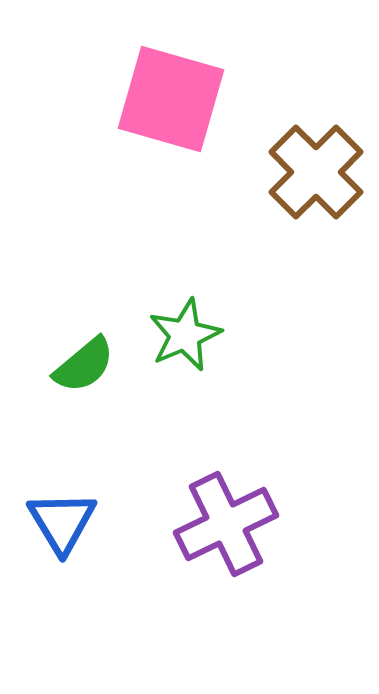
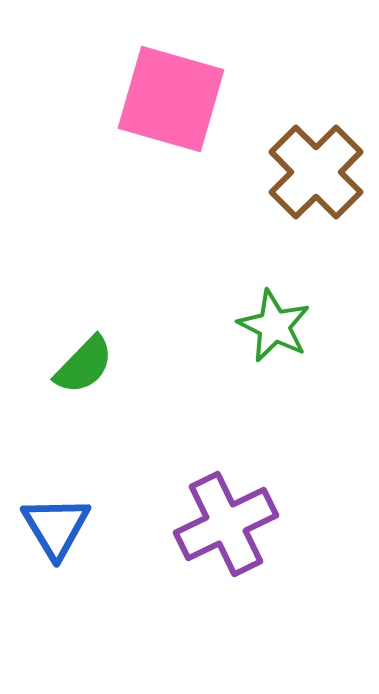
green star: moved 89 px right, 9 px up; rotated 22 degrees counterclockwise
green semicircle: rotated 6 degrees counterclockwise
blue triangle: moved 6 px left, 5 px down
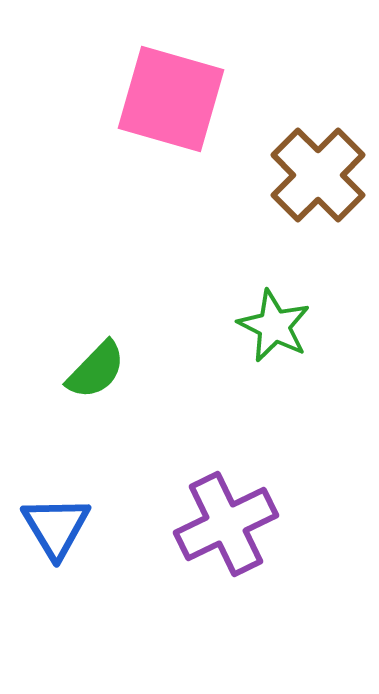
brown cross: moved 2 px right, 3 px down
green semicircle: moved 12 px right, 5 px down
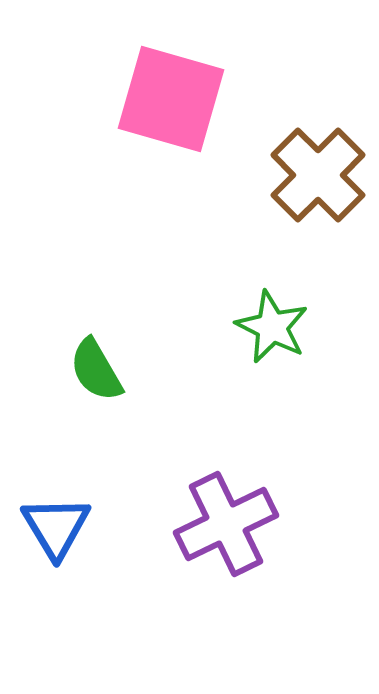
green star: moved 2 px left, 1 px down
green semicircle: rotated 106 degrees clockwise
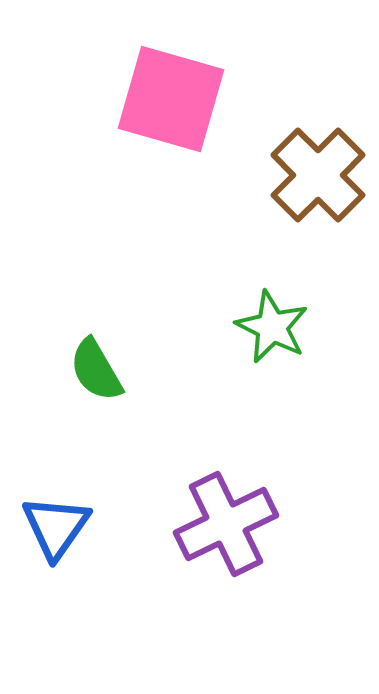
blue triangle: rotated 6 degrees clockwise
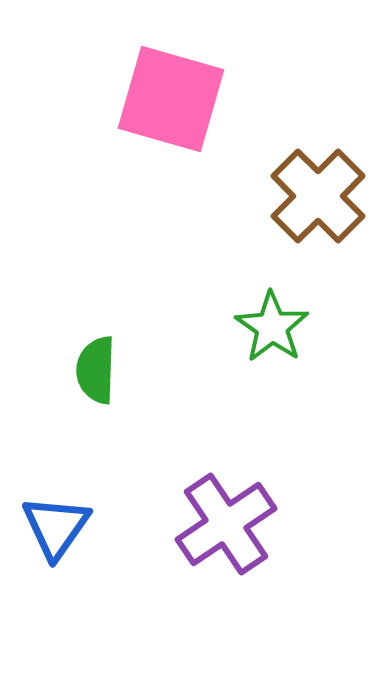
brown cross: moved 21 px down
green star: rotated 8 degrees clockwise
green semicircle: rotated 32 degrees clockwise
purple cross: rotated 8 degrees counterclockwise
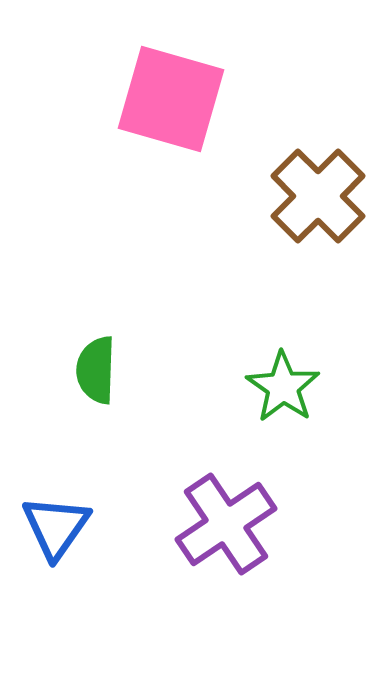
green star: moved 11 px right, 60 px down
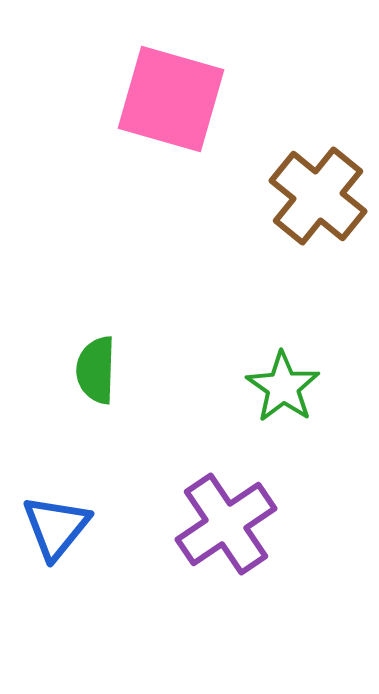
brown cross: rotated 6 degrees counterclockwise
blue triangle: rotated 4 degrees clockwise
